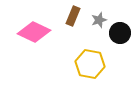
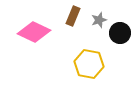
yellow hexagon: moved 1 px left
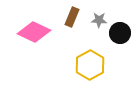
brown rectangle: moved 1 px left, 1 px down
gray star: rotated 21 degrees clockwise
yellow hexagon: moved 1 px right, 1 px down; rotated 20 degrees clockwise
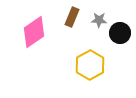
pink diamond: rotated 60 degrees counterclockwise
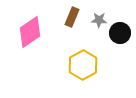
pink diamond: moved 4 px left
yellow hexagon: moved 7 px left
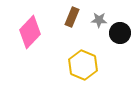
pink diamond: rotated 12 degrees counterclockwise
yellow hexagon: rotated 8 degrees counterclockwise
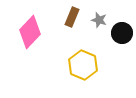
gray star: rotated 14 degrees clockwise
black circle: moved 2 px right
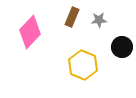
gray star: rotated 21 degrees counterclockwise
black circle: moved 14 px down
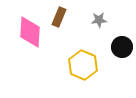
brown rectangle: moved 13 px left
pink diamond: rotated 40 degrees counterclockwise
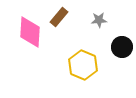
brown rectangle: rotated 18 degrees clockwise
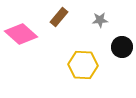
gray star: moved 1 px right
pink diamond: moved 9 px left, 2 px down; rotated 52 degrees counterclockwise
yellow hexagon: rotated 20 degrees counterclockwise
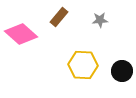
black circle: moved 24 px down
